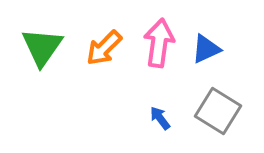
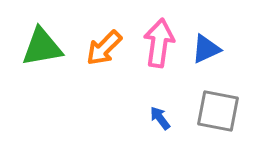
green triangle: rotated 45 degrees clockwise
gray square: rotated 21 degrees counterclockwise
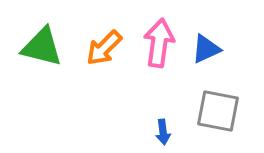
green triangle: rotated 24 degrees clockwise
blue arrow: moved 3 px right, 14 px down; rotated 150 degrees counterclockwise
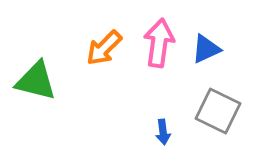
green triangle: moved 6 px left, 34 px down
gray square: rotated 15 degrees clockwise
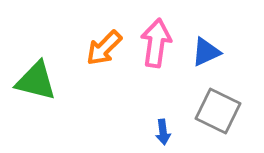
pink arrow: moved 3 px left
blue triangle: moved 3 px down
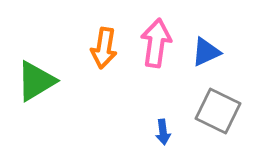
orange arrow: rotated 36 degrees counterclockwise
green triangle: rotated 45 degrees counterclockwise
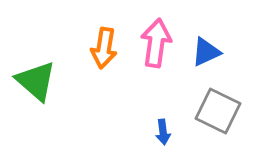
green triangle: rotated 48 degrees counterclockwise
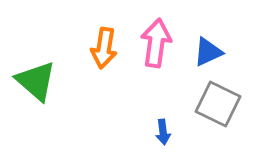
blue triangle: moved 2 px right
gray square: moved 7 px up
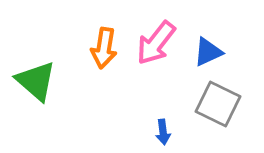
pink arrow: rotated 150 degrees counterclockwise
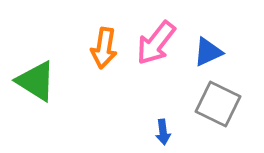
green triangle: rotated 9 degrees counterclockwise
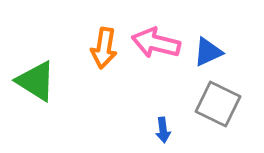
pink arrow: rotated 66 degrees clockwise
blue arrow: moved 2 px up
